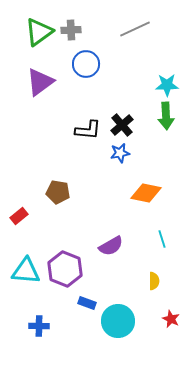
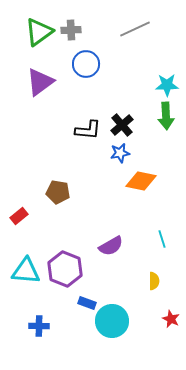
orange diamond: moved 5 px left, 12 px up
cyan circle: moved 6 px left
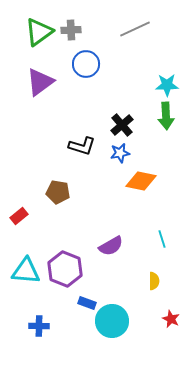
black L-shape: moved 6 px left, 16 px down; rotated 12 degrees clockwise
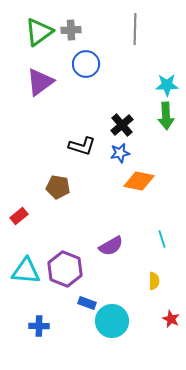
gray line: rotated 64 degrees counterclockwise
orange diamond: moved 2 px left
brown pentagon: moved 5 px up
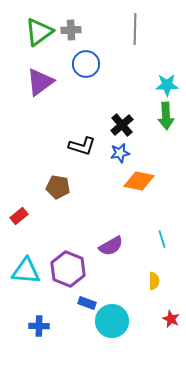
purple hexagon: moved 3 px right
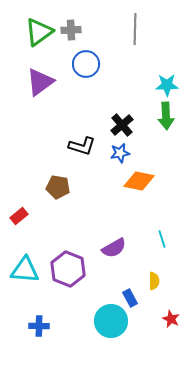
purple semicircle: moved 3 px right, 2 px down
cyan triangle: moved 1 px left, 1 px up
blue rectangle: moved 43 px right, 5 px up; rotated 42 degrees clockwise
cyan circle: moved 1 px left
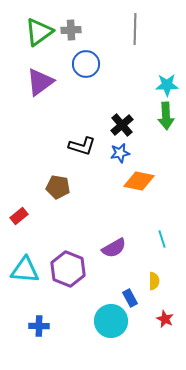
red star: moved 6 px left
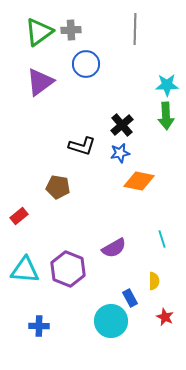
red star: moved 2 px up
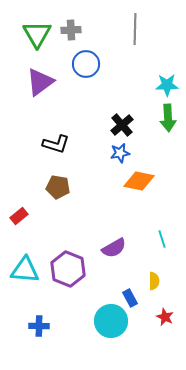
green triangle: moved 2 px left, 2 px down; rotated 24 degrees counterclockwise
green arrow: moved 2 px right, 2 px down
black L-shape: moved 26 px left, 2 px up
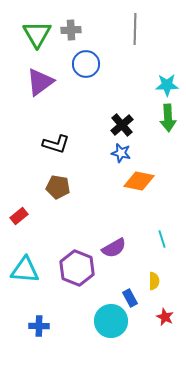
blue star: moved 1 px right; rotated 24 degrees clockwise
purple hexagon: moved 9 px right, 1 px up
